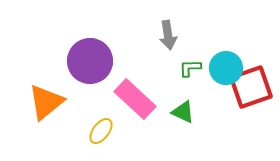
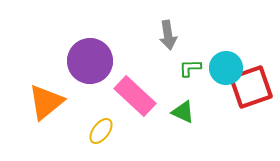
pink rectangle: moved 3 px up
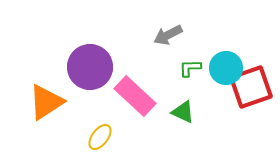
gray arrow: rotated 72 degrees clockwise
purple circle: moved 6 px down
orange triangle: rotated 6 degrees clockwise
yellow ellipse: moved 1 px left, 6 px down
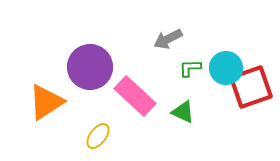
gray arrow: moved 4 px down
yellow ellipse: moved 2 px left, 1 px up
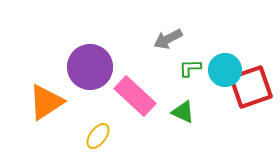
cyan circle: moved 1 px left, 2 px down
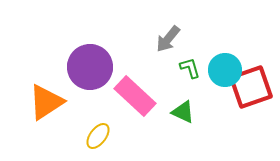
gray arrow: rotated 24 degrees counterclockwise
green L-shape: rotated 75 degrees clockwise
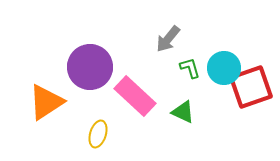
cyan circle: moved 1 px left, 2 px up
yellow ellipse: moved 2 px up; rotated 20 degrees counterclockwise
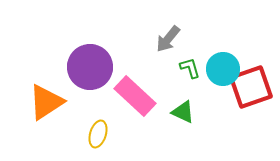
cyan circle: moved 1 px left, 1 px down
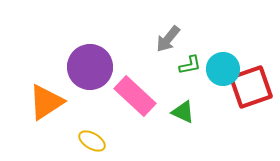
green L-shape: moved 3 px up; rotated 95 degrees clockwise
yellow ellipse: moved 6 px left, 7 px down; rotated 76 degrees counterclockwise
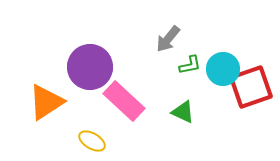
pink rectangle: moved 11 px left, 5 px down
